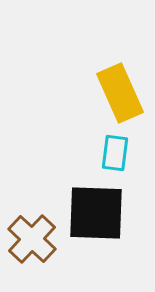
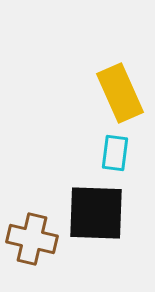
brown cross: rotated 30 degrees counterclockwise
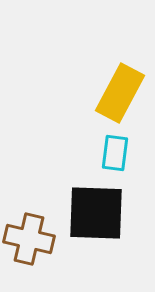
yellow rectangle: rotated 52 degrees clockwise
brown cross: moved 3 px left
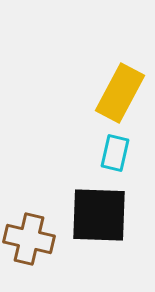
cyan rectangle: rotated 6 degrees clockwise
black square: moved 3 px right, 2 px down
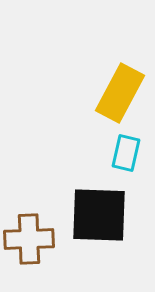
cyan rectangle: moved 11 px right
brown cross: rotated 15 degrees counterclockwise
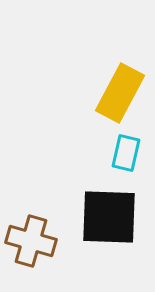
black square: moved 10 px right, 2 px down
brown cross: moved 2 px right, 2 px down; rotated 18 degrees clockwise
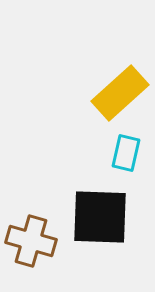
yellow rectangle: rotated 20 degrees clockwise
black square: moved 9 px left
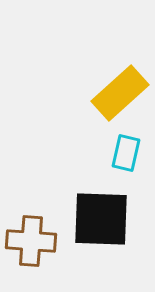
black square: moved 1 px right, 2 px down
brown cross: rotated 12 degrees counterclockwise
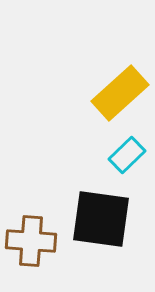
cyan rectangle: moved 1 px right, 2 px down; rotated 33 degrees clockwise
black square: rotated 6 degrees clockwise
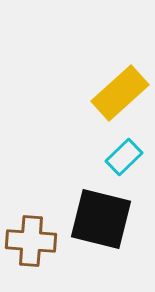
cyan rectangle: moved 3 px left, 2 px down
black square: rotated 6 degrees clockwise
